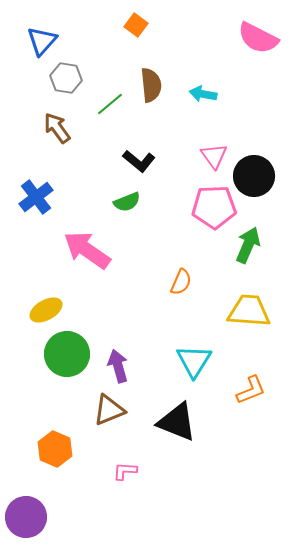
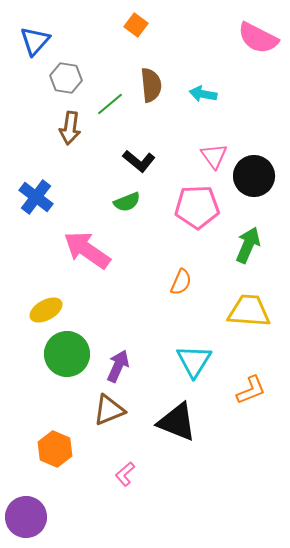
blue triangle: moved 7 px left
brown arrow: moved 13 px right; rotated 136 degrees counterclockwise
blue cross: rotated 16 degrees counterclockwise
pink pentagon: moved 17 px left
purple arrow: rotated 40 degrees clockwise
pink L-shape: moved 3 px down; rotated 45 degrees counterclockwise
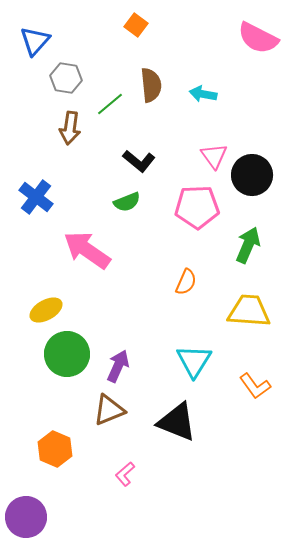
black circle: moved 2 px left, 1 px up
orange semicircle: moved 5 px right
orange L-shape: moved 4 px right, 4 px up; rotated 76 degrees clockwise
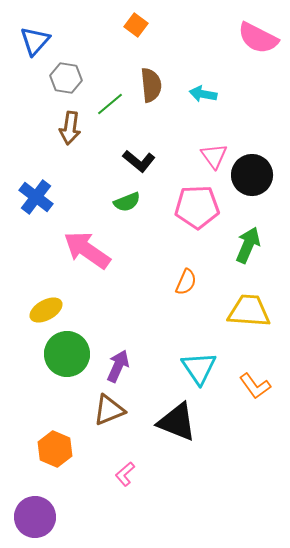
cyan triangle: moved 5 px right, 7 px down; rotated 6 degrees counterclockwise
purple circle: moved 9 px right
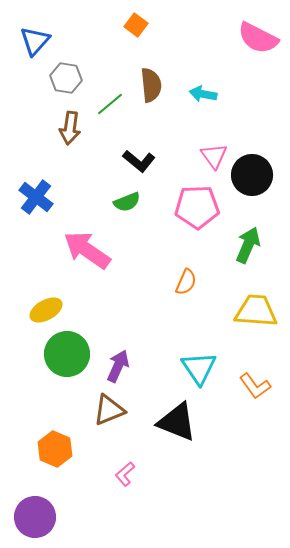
yellow trapezoid: moved 7 px right
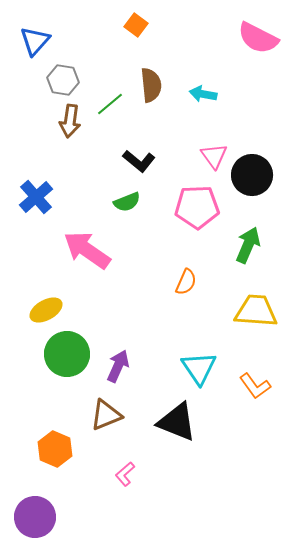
gray hexagon: moved 3 px left, 2 px down
brown arrow: moved 7 px up
blue cross: rotated 12 degrees clockwise
brown triangle: moved 3 px left, 5 px down
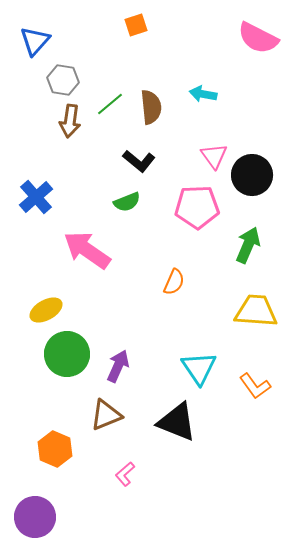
orange square: rotated 35 degrees clockwise
brown semicircle: moved 22 px down
orange semicircle: moved 12 px left
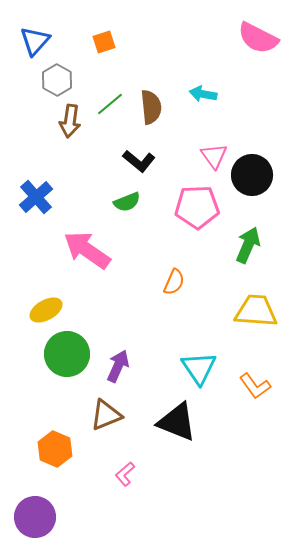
orange square: moved 32 px left, 17 px down
gray hexagon: moved 6 px left; rotated 20 degrees clockwise
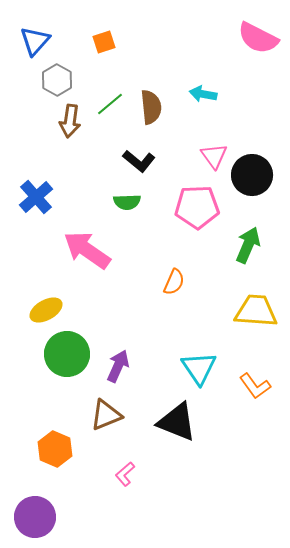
green semicircle: rotated 20 degrees clockwise
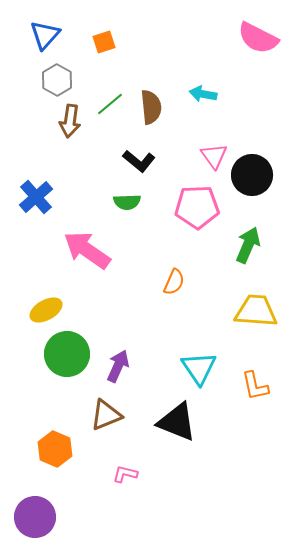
blue triangle: moved 10 px right, 6 px up
orange L-shape: rotated 24 degrees clockwise
pink L-shape: rotated 55 degrees clockwise
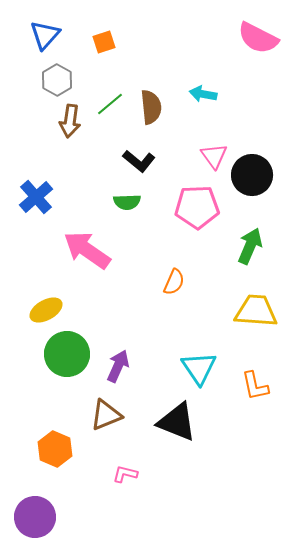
green arrow: moved 2 px right, 1 px down
